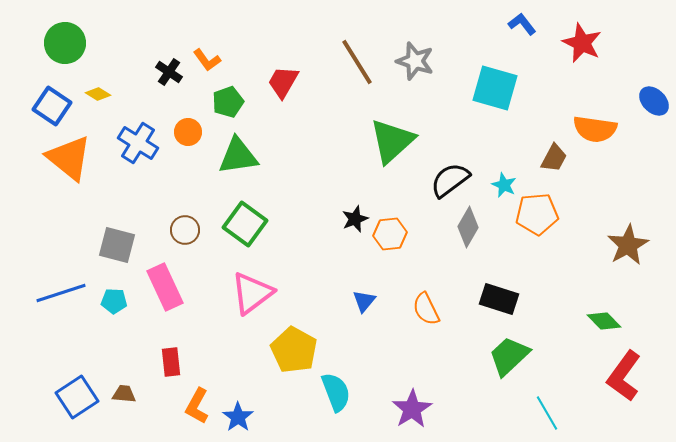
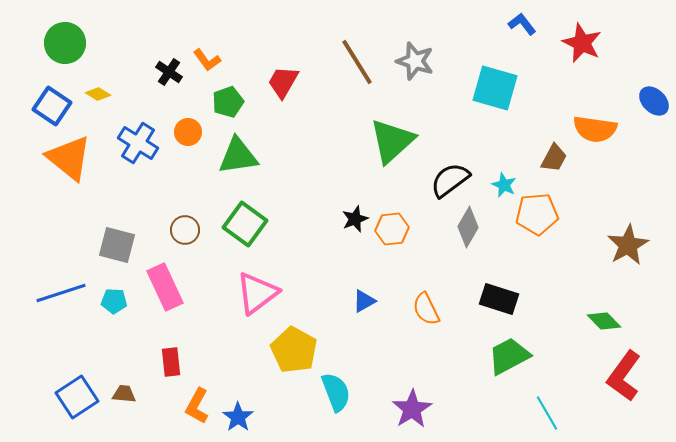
orange hexagon at (390, 234): moved 2 px right, 5 px up
pink triangle at (252, 293): moved 5 px right
blue triangle at (364, 301): rotated 20 degrees clockwise
green trapezoid at (509, 356): rotated 15 degrees clockwise
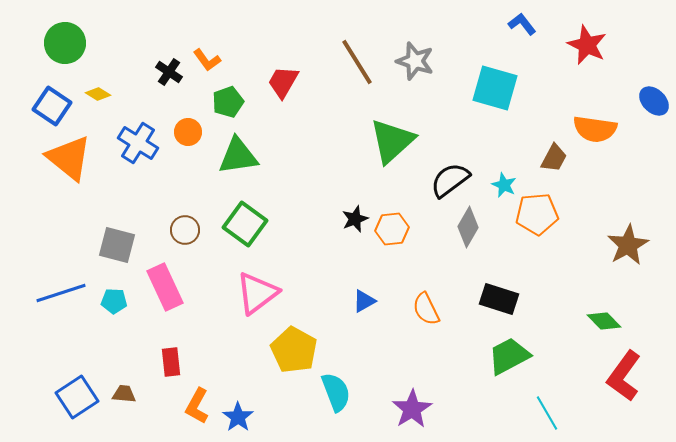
red star at (582, 43): moved 5 px right, 2 px down
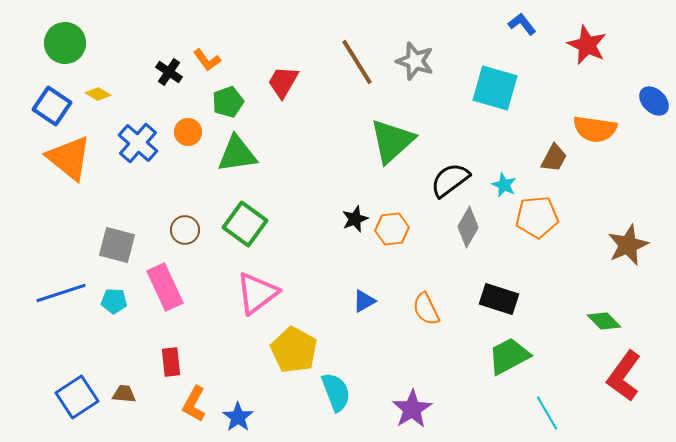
blue cross at (138, 143): rotated 9 degrees clockwise
green triangle at (238, 156): moved 1 px left, 2 px up
orange pentagon at (537, 214): moved 3 px down
brown star at (628, 245): rotated 6 degrees clockwise
orange L-shape at (197, 406): moved 3 px left, 2 px up
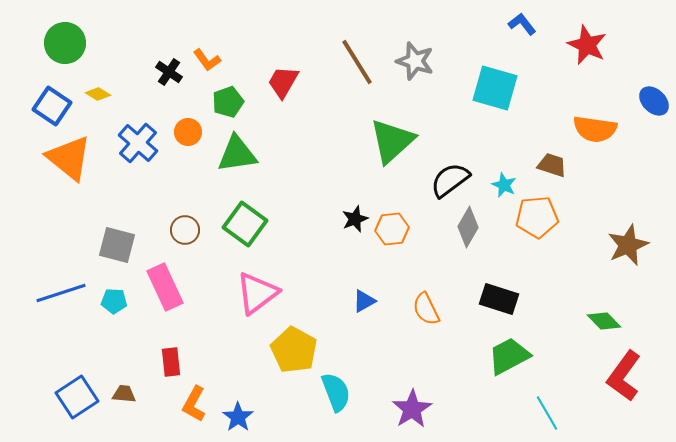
brown trapezoid at (554, 158): moved 2 px left, 7 px down; rotated 100 degrees counterclockwise
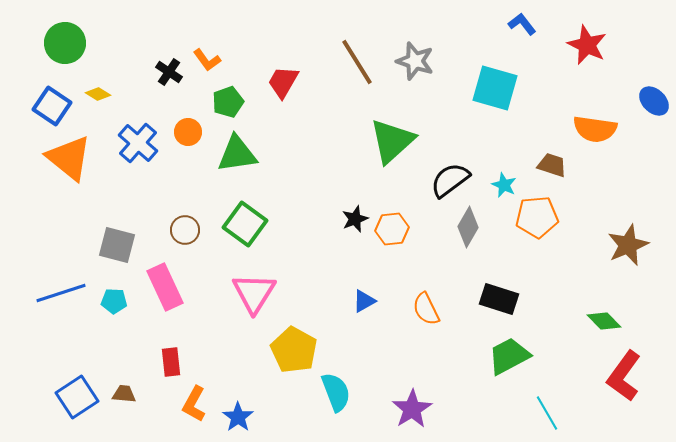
pink triangle at (257, 293): moved 3 px left; rotated 21 degrees counterclockwise
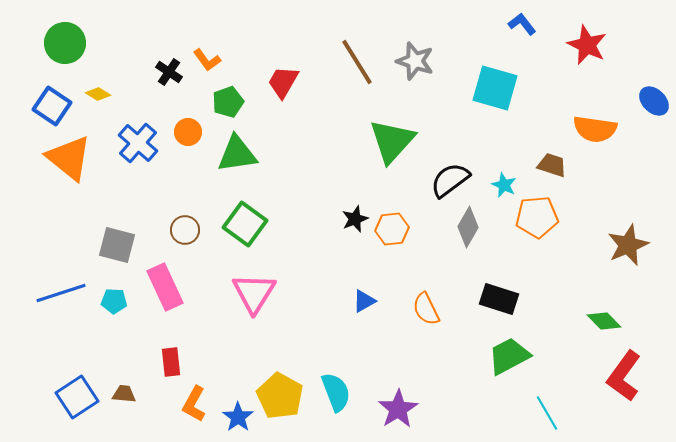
green triangle at (392, 141): rotated 6 degrees counterclockwise
yellow pentagon at (294, 350): moved 14 px left, 46 px down
purple star at (412, 409): moved 14 px left
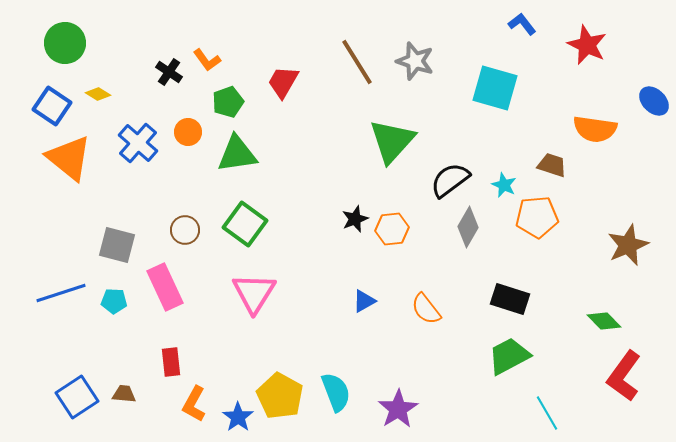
black rectangle at (499, 299): moved 11 px right
orange semicircle at (426, 309): rotated 12 degrees counterclockwise
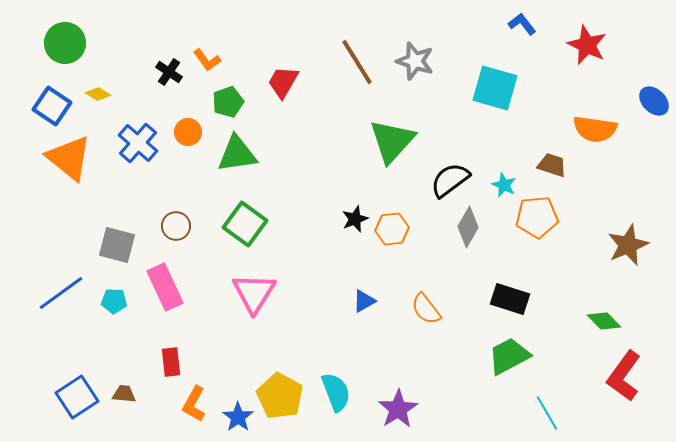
brown circle at (185, 230): moved 9 px left, 4 px up
blue line at (61, 293): rotated 18 degrees counterclockwise
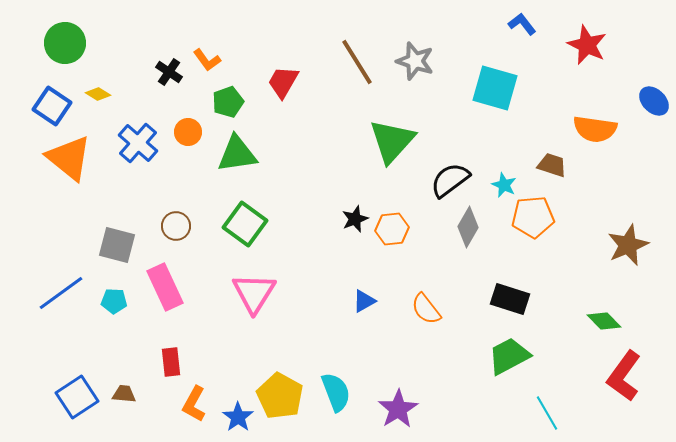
orange pentagon at (537, 217): moved 4 px left
